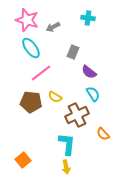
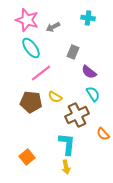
orange square: moved 4 px right, 3 px up
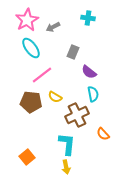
pink star: rotated 25 degrees clockwise
pink line: moved 1 px right, 2 px down
cyan semicircle: rotated 21 degrees clockwise
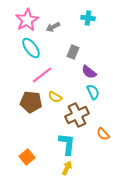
cyan semicircle: moved 2 px up; rotated 14 degrees counterclockwise
yellow arrow: moved 1 px right, 1 px down; rotated 144 degrees counterclockwise
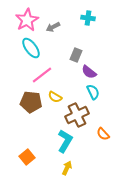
gray rectangle: moved 3 px right, 3 px down
cyan L-shape: moved 2 px left, 3 px up; rotated 25 degrees clockwise
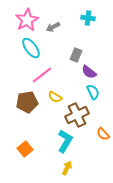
brown pentagon: moved 4 px left; rotated 15 degrees counterclockwise
orange square: moved 2 px left, 8 px up
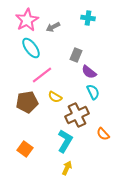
orange square: rotated 14 degrees counterclockwise
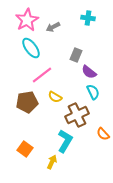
yellow arrow: moved 15 px left, 6 px up
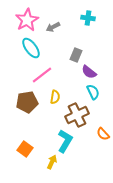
yellow semicircle: rotated 112 degrees counterclockwise
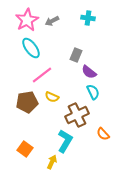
gray arrow: moved 1 px left, 6 px up
yellow semicircle: moved 3 px left; rotated 104 degrees clockwise
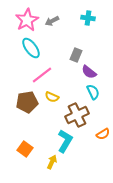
orange semicircle: rotated 80 degrees counterclockwise
